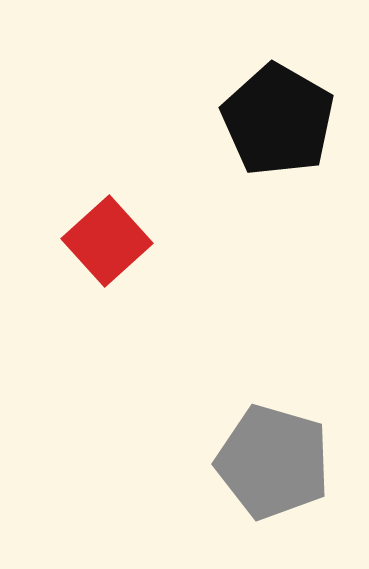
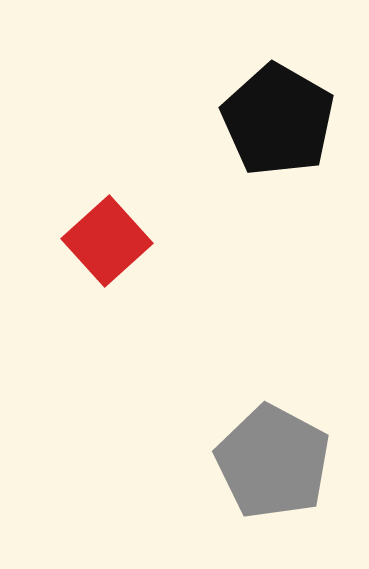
gray pentagon: rotated 12 degrees clockwise
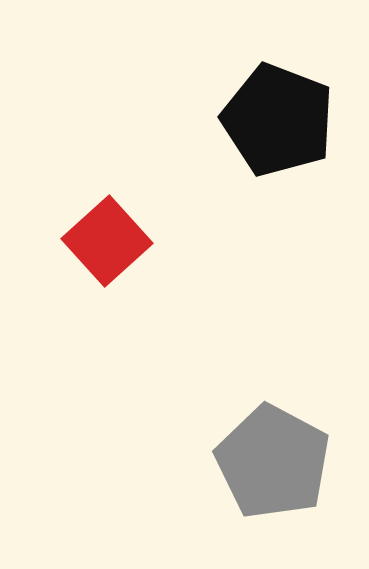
black pentagon: rotated 9 degrees counterclockwise
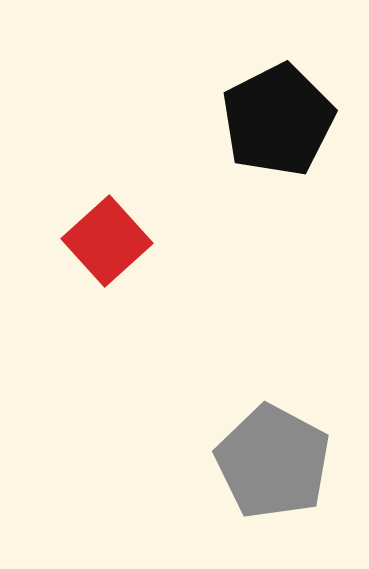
black pentagon: rotated 24 degrees clockwise
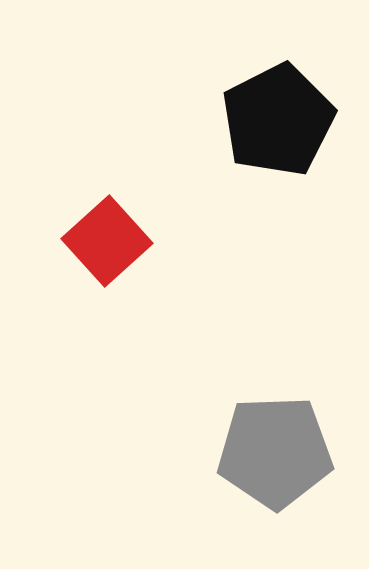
gray pentagon: moved 2 px right, 10 px up; rotated 30 degrees counterclockwise
